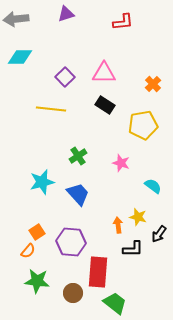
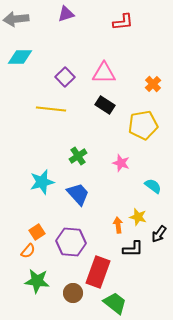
red rectangle: rotated 16 degrees clockwise
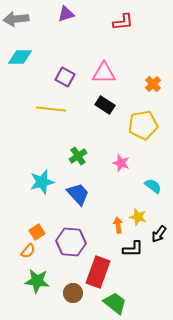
purple square: rotated 18 degrees counterclockwise
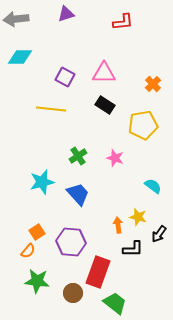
pink star: moved 6 px left, 5 px up
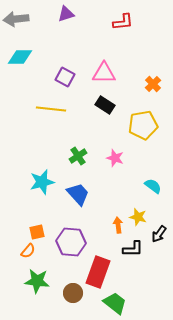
orange square: rotated 21 degrees clockwise
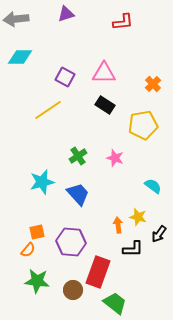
yellow line: moved 3 px left, 1 px down; rotated 40 degrees counterclockwise
orange semicircle: moved 1 px up
brown circle: moved 3 px up
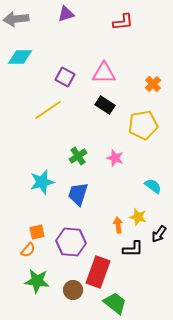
blue trapezoid: rotated 120 degrees counterclockwise
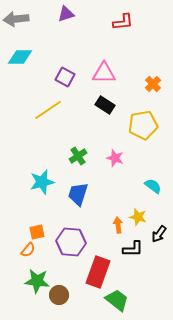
brown circle: moved 14 px left, 5 px down
green trapezoid: moved 2 px right, 3 px up
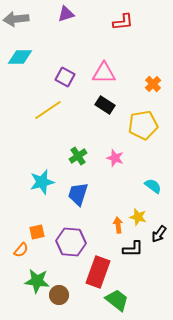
orange semicircle: moved 7 px left
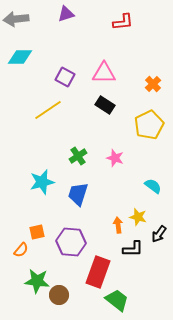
yellow pentagon: moved 6 px right; rotated 16 degrees counterclockwise
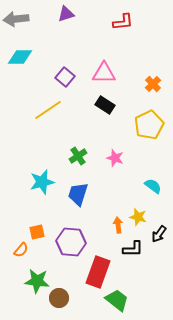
purple square: rotated 12 degrees clockwise
brown circle: moved 3 px down
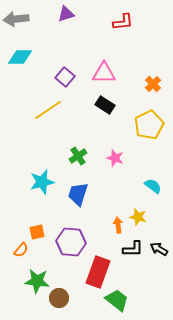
black arrow: moved 15 px down; rotated 84 degrees clockwise
